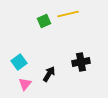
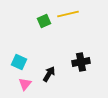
cyan square: rotated 28 degrees counterclockwise
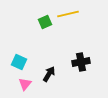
green square: moved 1 px right, 1 px down
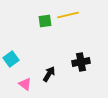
yellow line: moved 1 px down
green square: moved 1 px up; rotated 16 degrees clockwise
cyan square: moved 8 px left, 3 px up; rotated 28 degrees clockwise
pink triangle: rotated 32 degrees counterclockwise
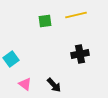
yellow line: moved 8 px right
black cross: moved 1 px left, 8 px up
black arrow: moved 5 px right, 11 px down; rotated 105 degrees clockwise
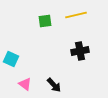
black cross: moved 3 px up
cyan square: rotated 28 degrees counterclockwise
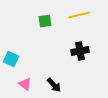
yellow line: moved 3 px right
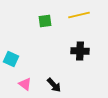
black cross: rotated 12 degrees clockwise
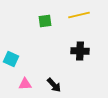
pink triangle: rotated 40 degrees counterclockwise
